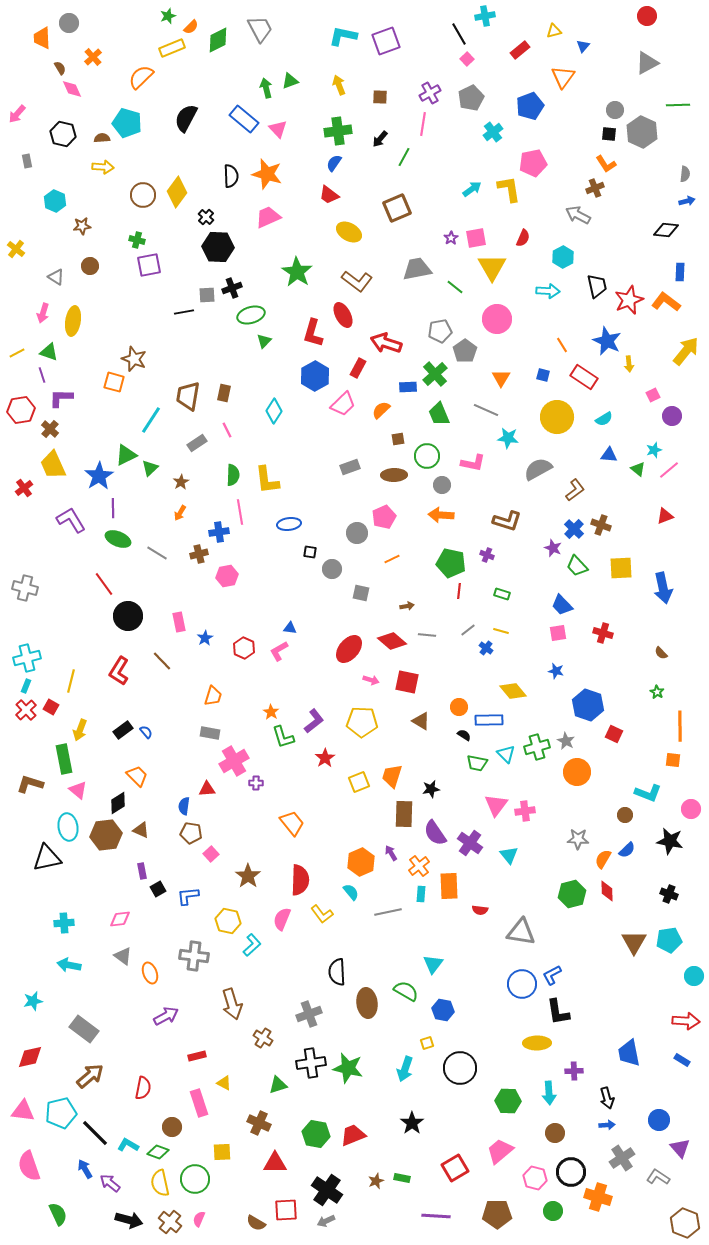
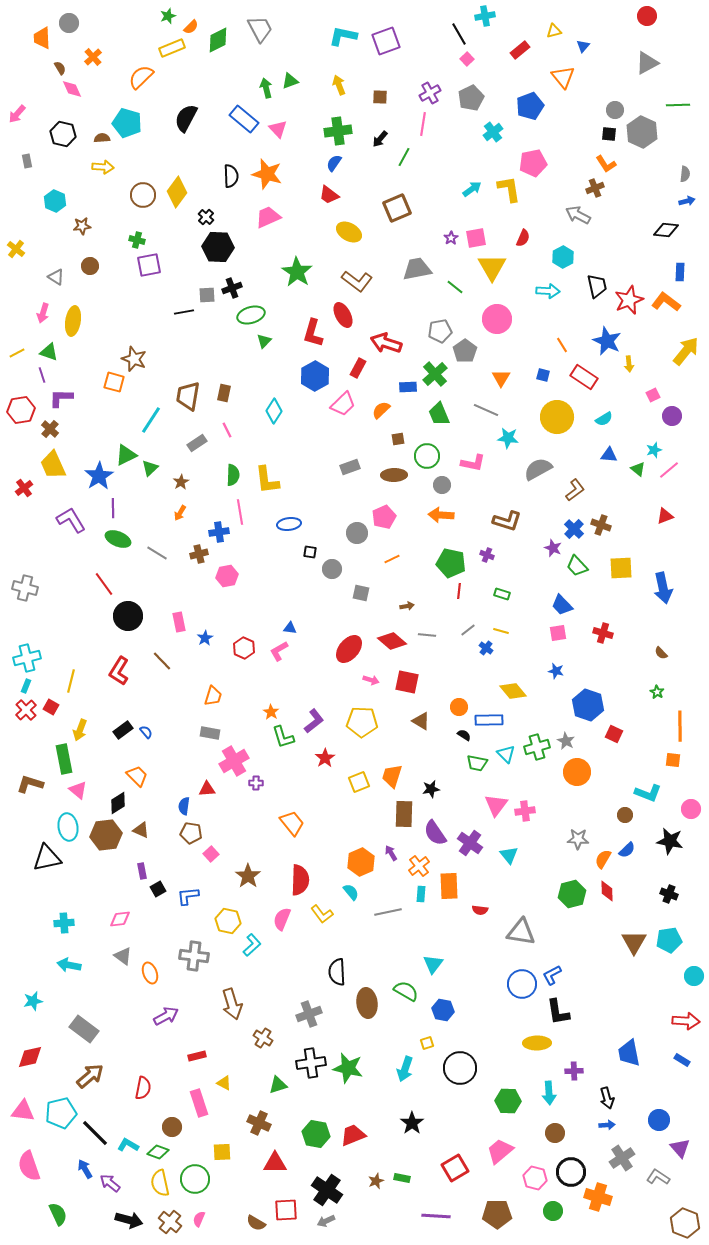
orange triangle at (563, 77): rotated 15 degrees counterclockwise
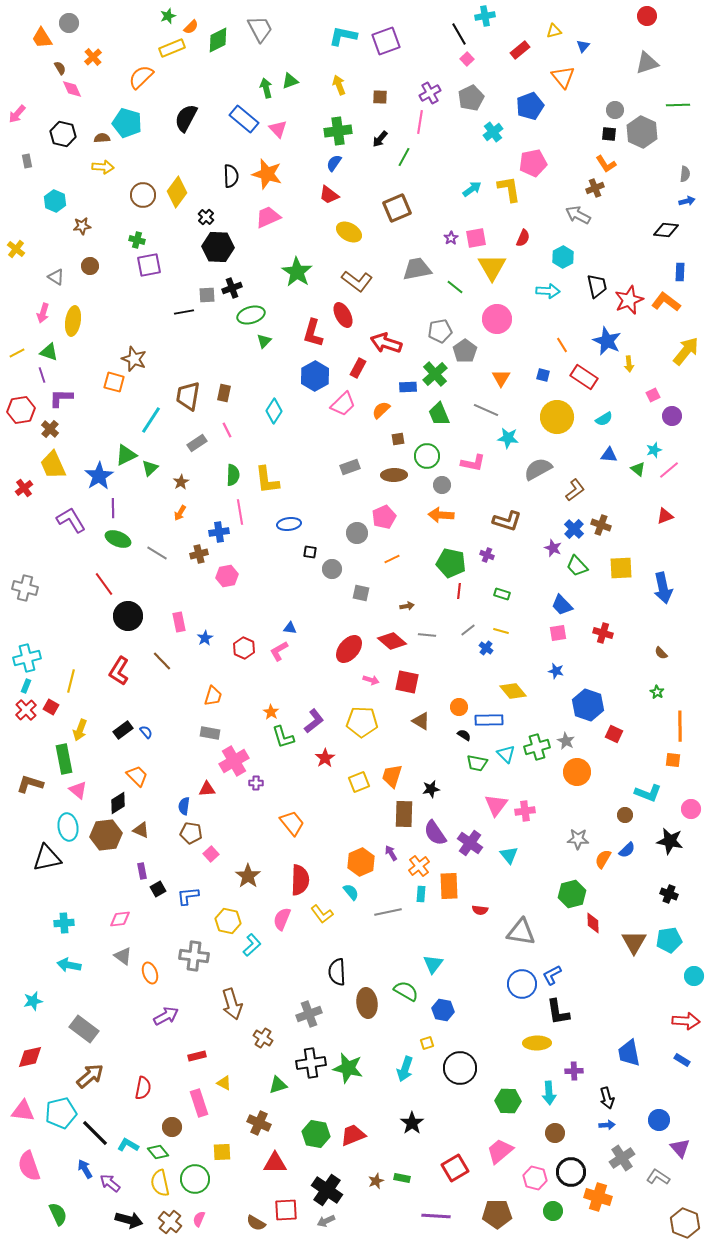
orange trapezoid at (42, 38): rotated 30 degrees counterclockwise
gray triangle at (647, 63): rotated 10 degrees clockwise
pink line at (423, 124): moved 3 px left, 2 px up
red diamond at (607, 891): moved 14 px left, 32 px down
green diamond at (158, 1152): rotated 30 degrees clockwise
